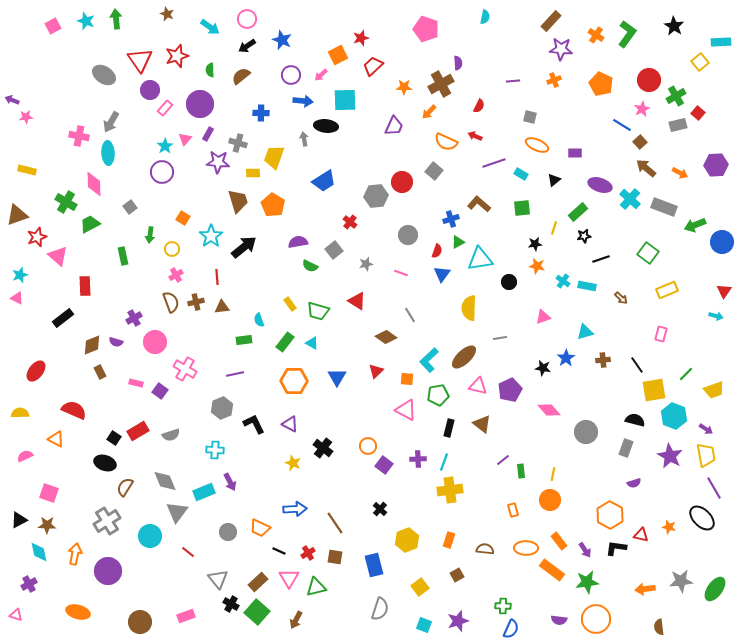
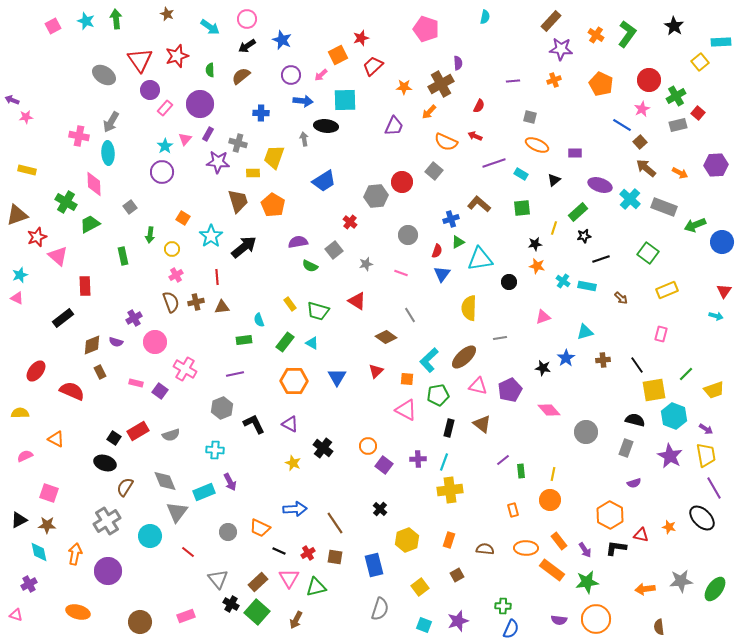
red semicircle at (74, 410): moved 2 px left, 19 px up
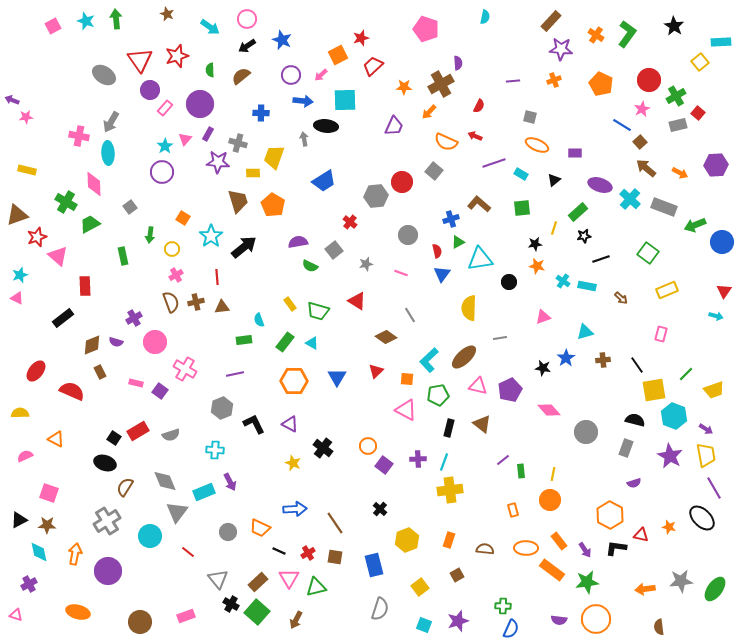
red semicircle at (437, 251): rotated 32 degrees counterclockwise
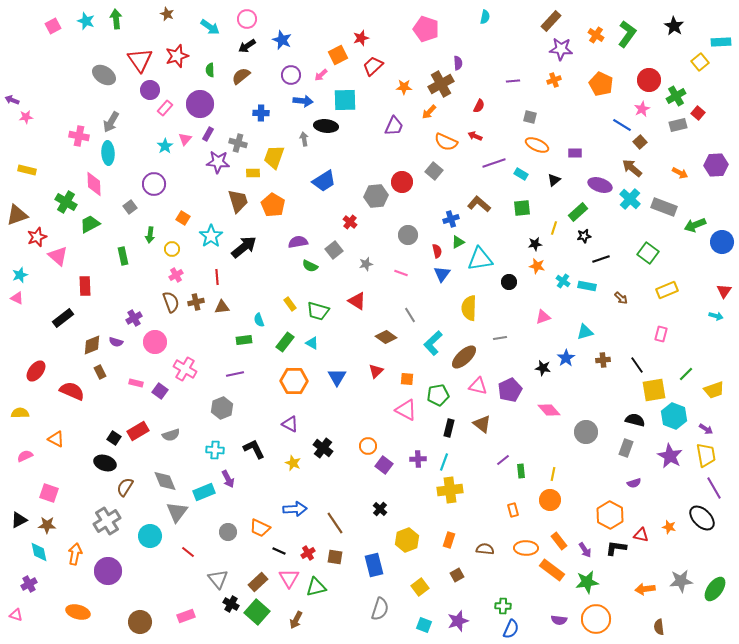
brown arrow at (646, 168): moved 14 px left
purple circle at (162, 172): moved 8 px left, 12 px down
cyan L-shape at (429, 360): moved 4 px right, 17 px up
black L-shape at (254, 424): moved 25 px down
purple arrow at (230, 482): moved 2 px left, 3 px up
